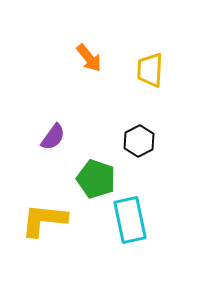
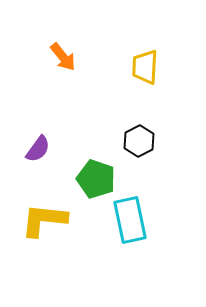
orange arrow: moved 26 px left, 1 px up
yellow trapezoid: moved 5 px left, 3 px up
purple semicircle: moved 15 px left, 12 px down
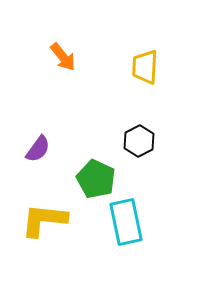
green pentagon: rotated 6 degrees clockwise
cyan rectangle: moved 4 px left, 2 px down
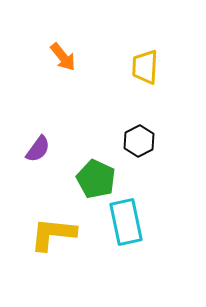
yellow L-shape: moved 9 px right, 14 px down
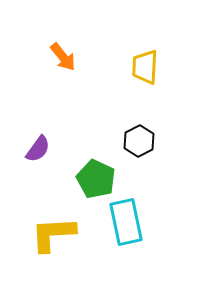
yellow L-shape: rotated 9 degrees counterclockwise
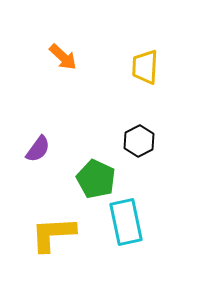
orange arrow: rotated 8 degrees counterclockwise
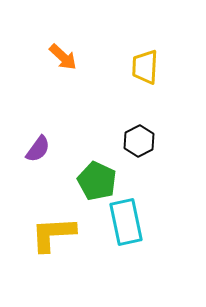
green pentagon: moved 1 px right, 2 px down
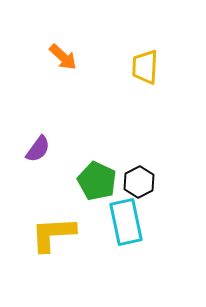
black hexagon: moved 41 px down
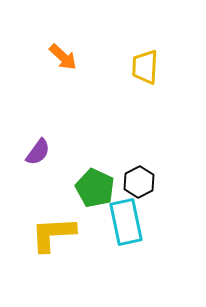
purple semicircle: moved 3 px down
green pentagon: moved 2 px left, 7 px down
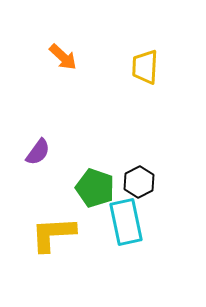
green pentagon: rotated 6 degrees counterclockwise
